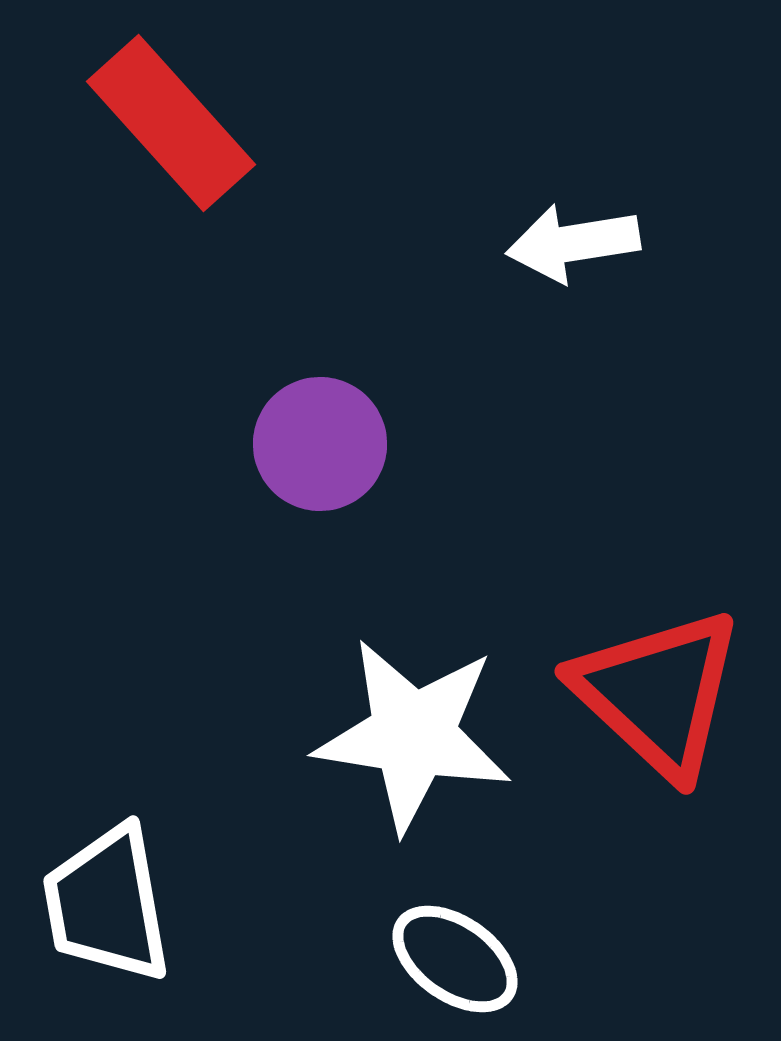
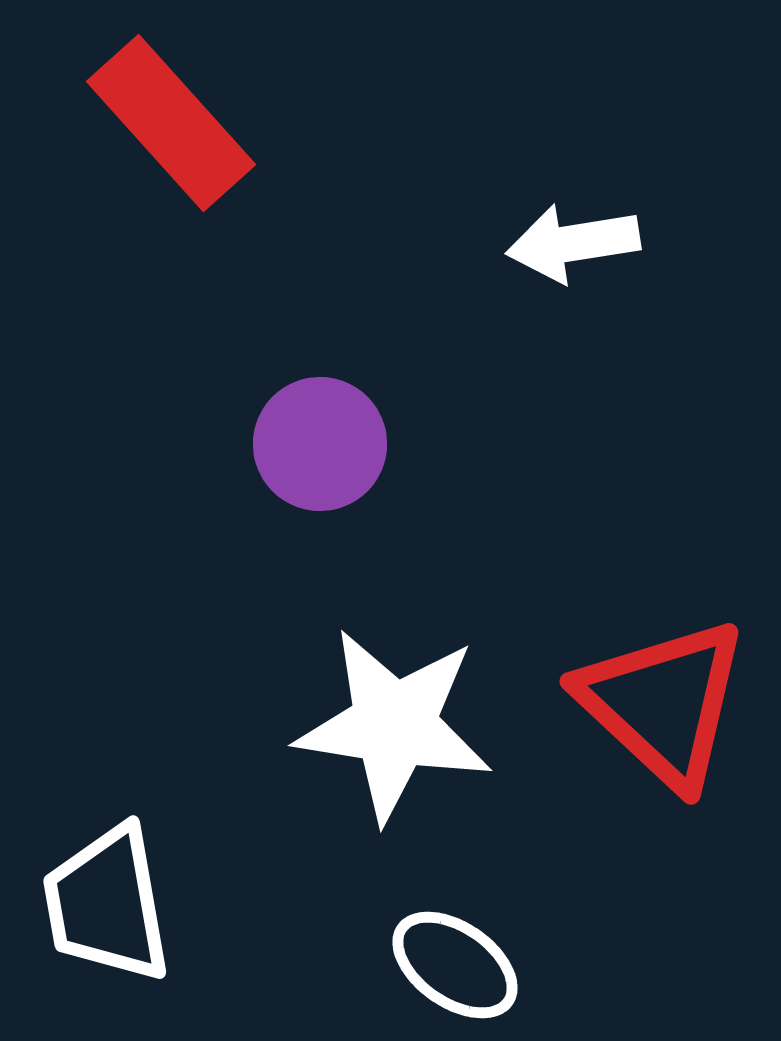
red triangle: moved 5 px right, 10 px down
white star: moved 19 px left, 10 px up
white ellipse: moved 6 px down
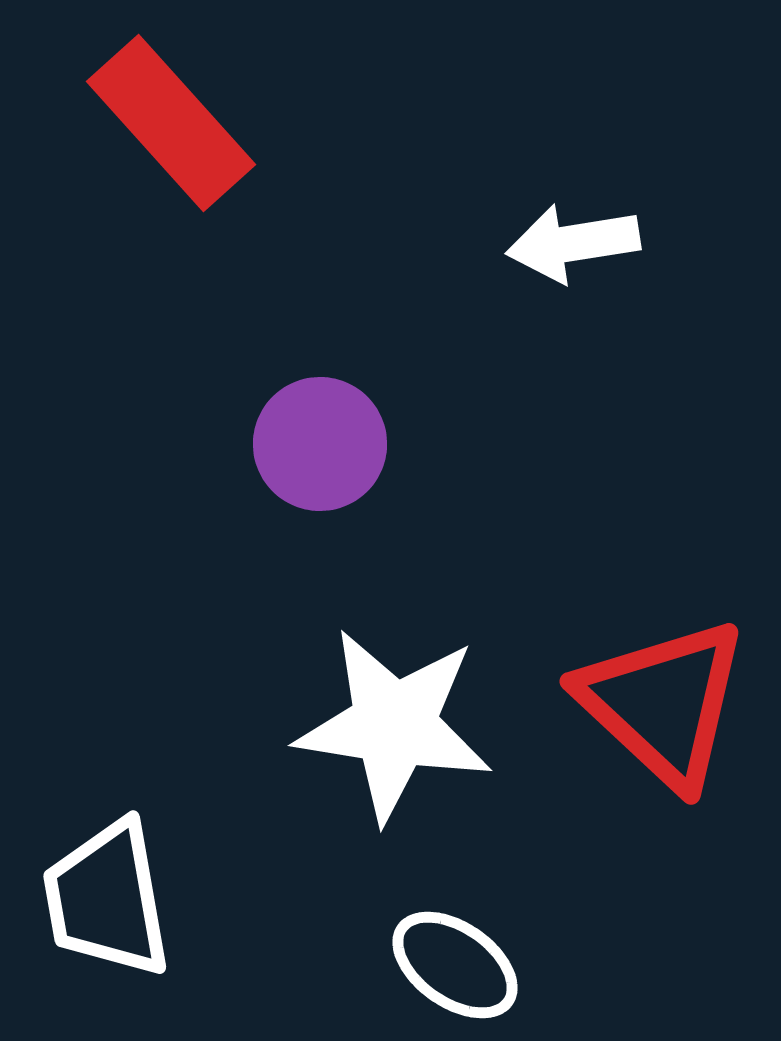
white trapezoid: moved 5 px up
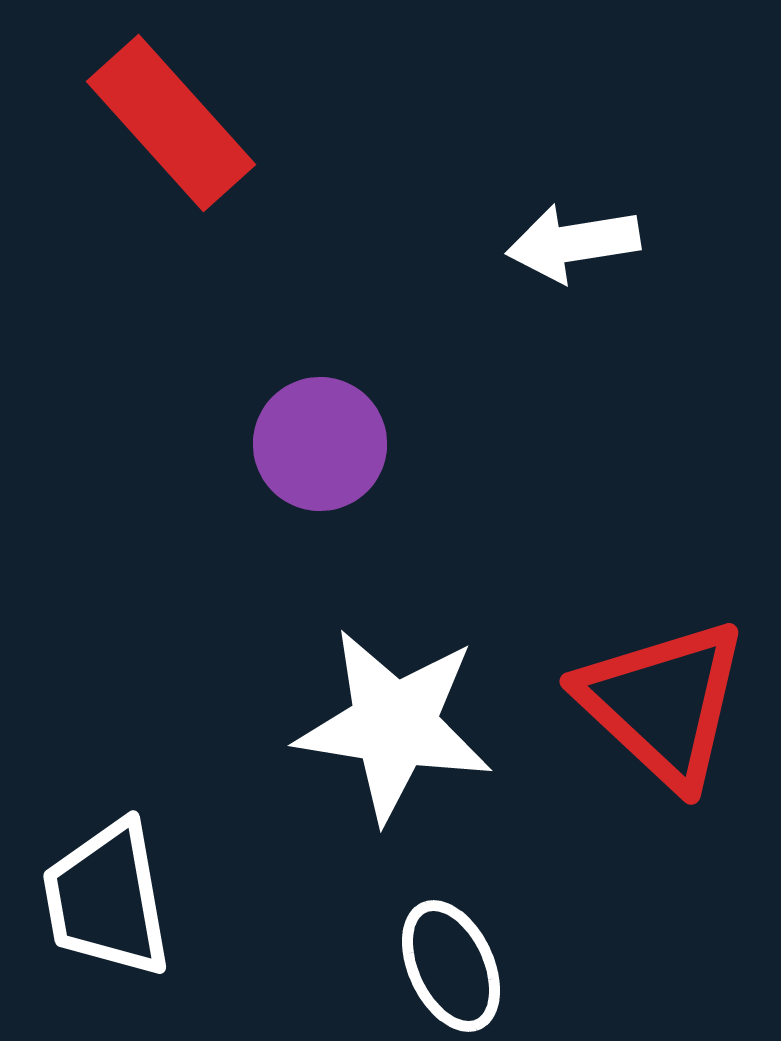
white ellipse: moved 4 px left, 1 px down; rotated 30 degrees clockwise
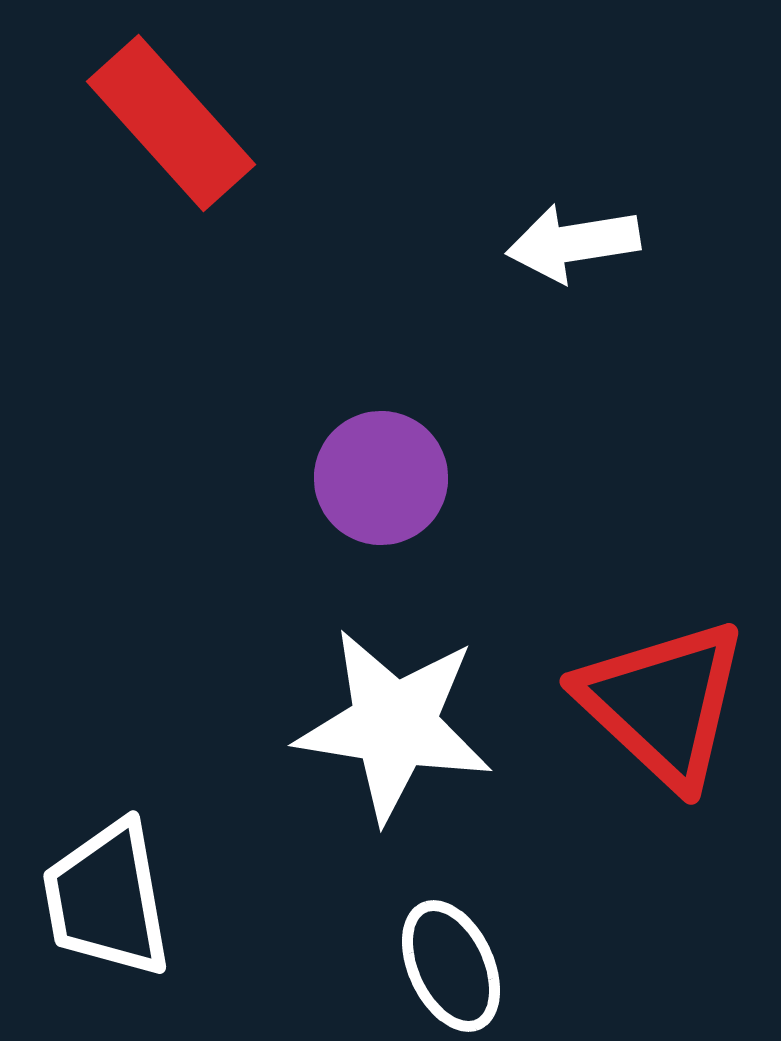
purple circle: moved 61 px right, 34 px down
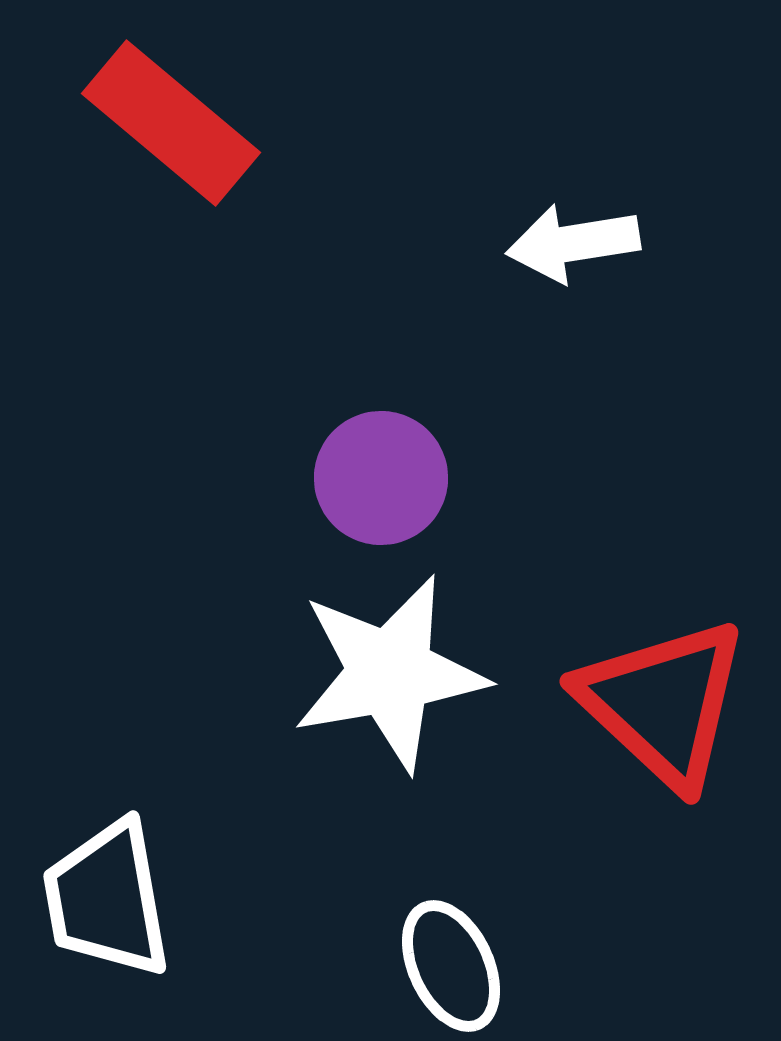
red rectangle: rotated 8 degrees counterclockwise
white star: moved 4 px left, 52 px up; rotated 19 degrees counterclockwise
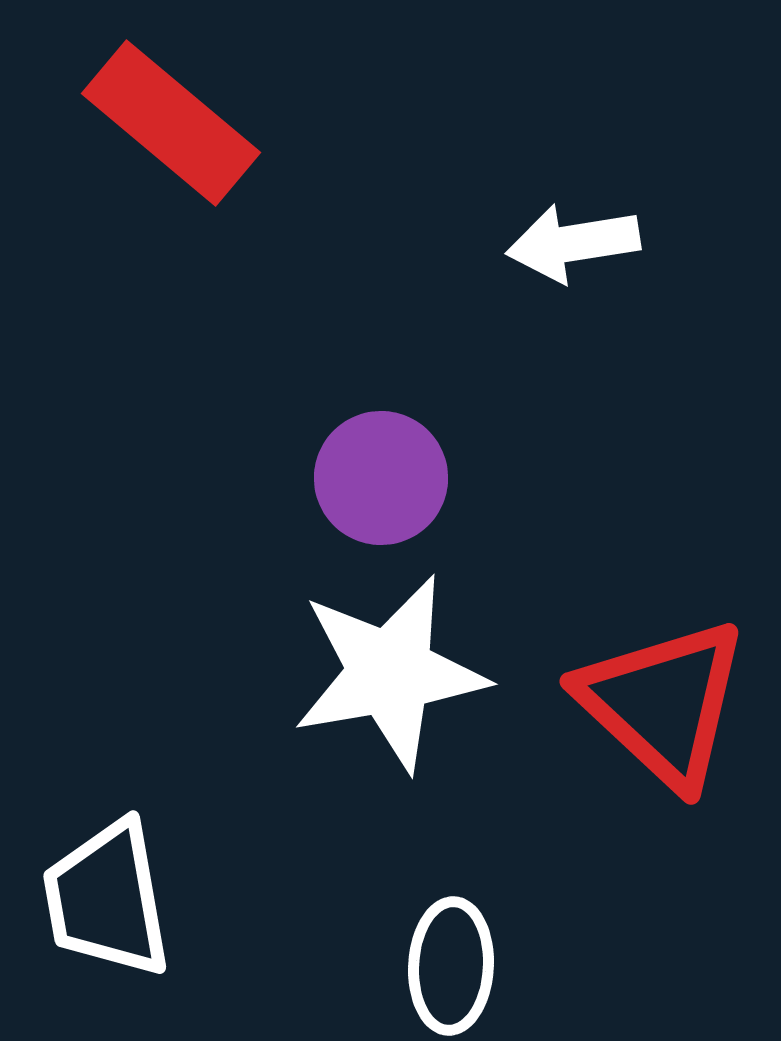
white ellipse: rotated 28 degrees clockwise
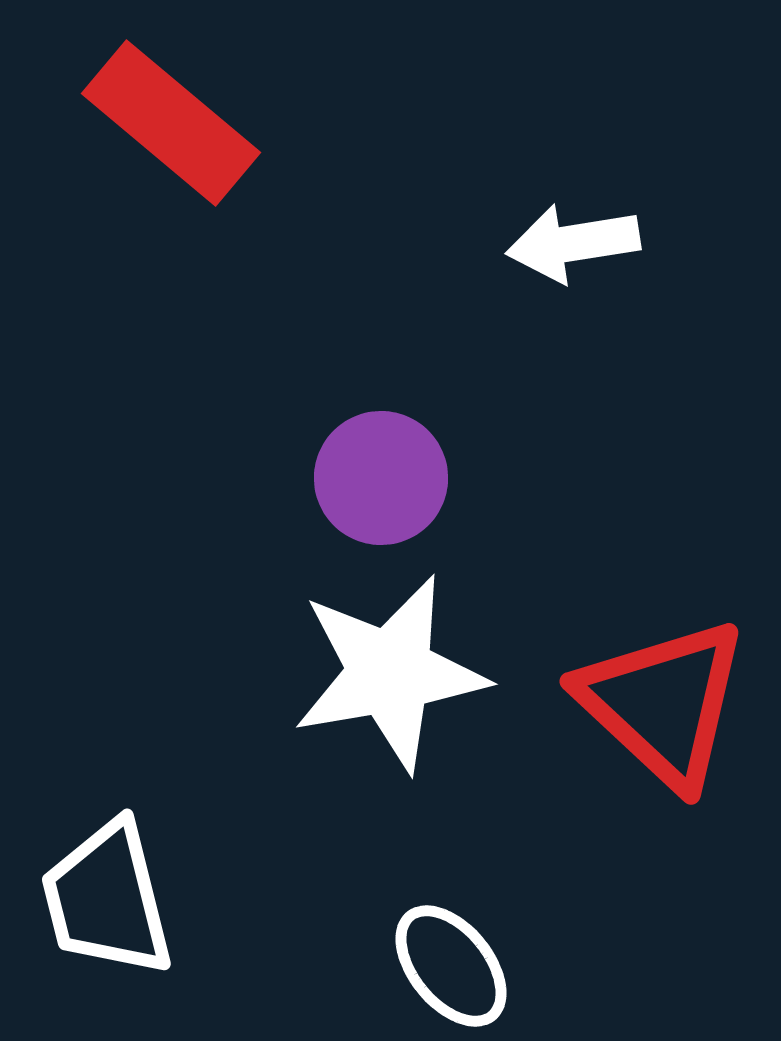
white trapezoid: rotated 4 degrees counterclockwise
white ellipse: rotated 42 degrees counterclockwise
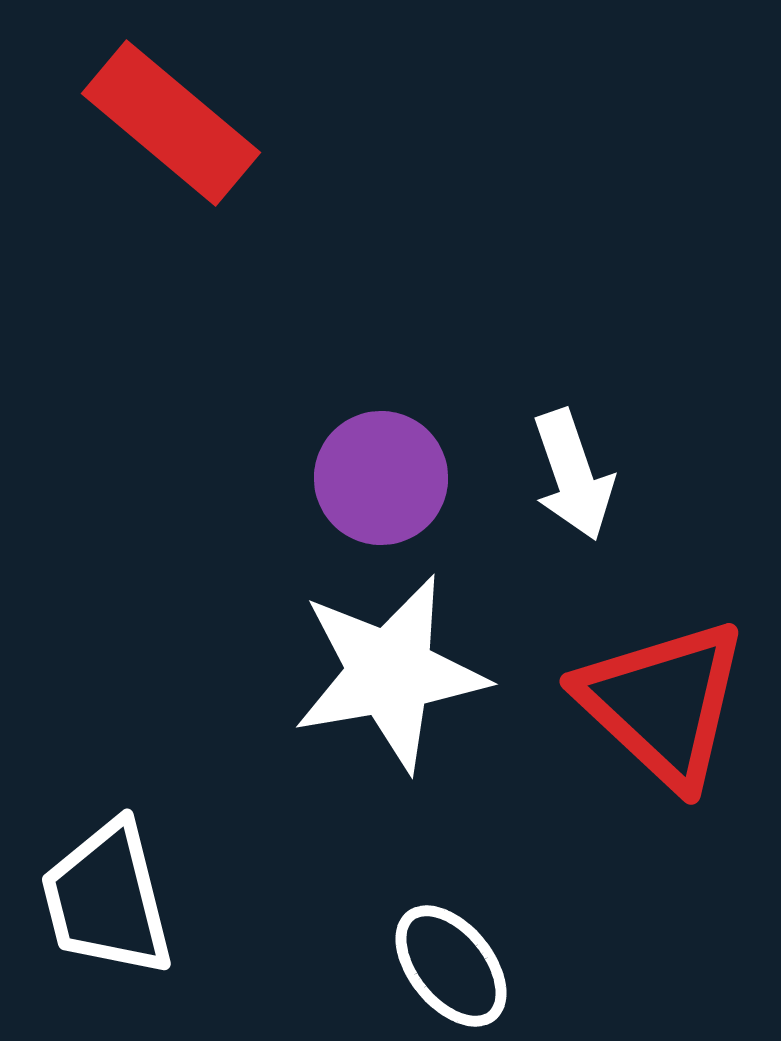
white arrow: moved 232 px down; rotated 100 degrees counterclockwise
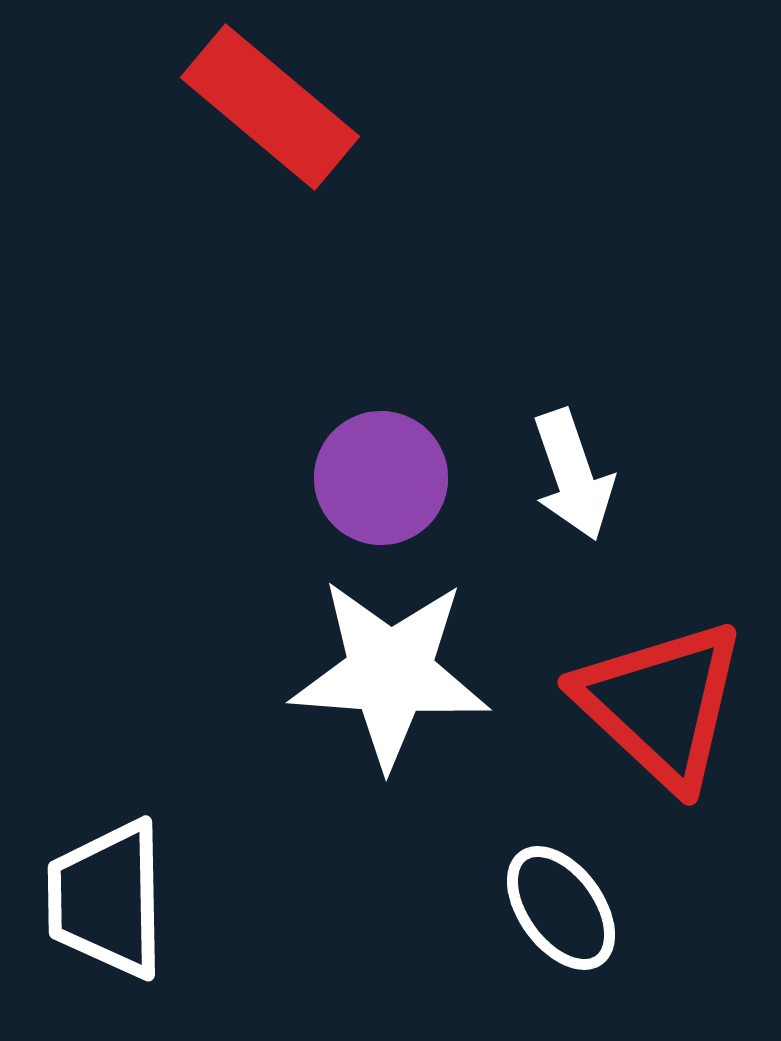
red rectangle: moved 99 px right, 16 px up
white star: rotated 14 degrees clockwise
red triangle: moved 2 px left, 1 px down
white trapezoid: rotated 13 degrees clockwise
white ellipse: moved 110 px right, 58 px up; rotated 3 degrees clockwise
